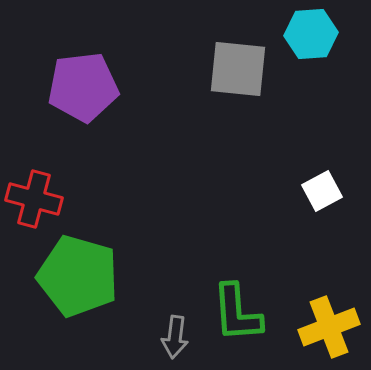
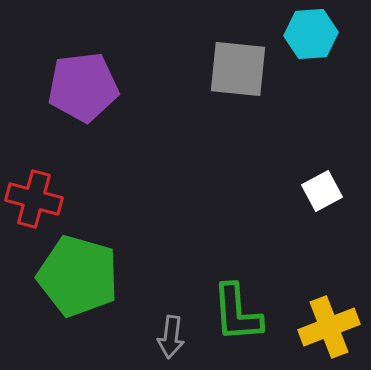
gray arrow: moved 4 px left
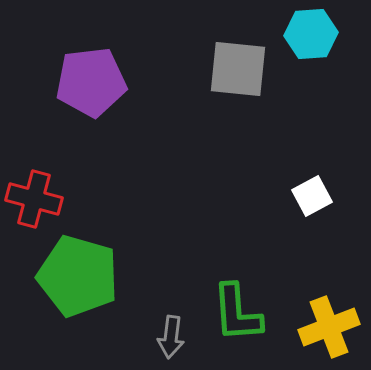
purple pentagon: moved 8 px right, 5 px up
white square: moved 10 px left, 5 px down
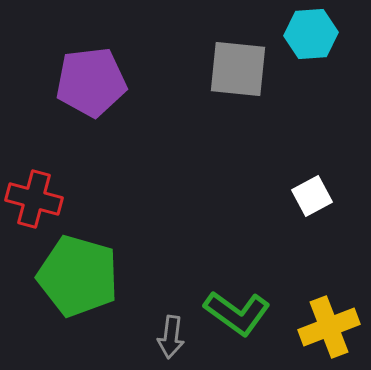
green L-shape: rotated 50 degrees counterclockwise
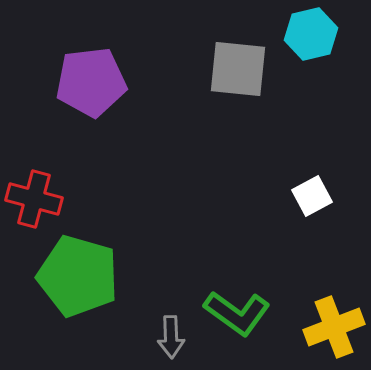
cyan hexagon: rotated 9 degrees counterclockwise
yellow cross: moved 5 px right
gray arrow: rotated 9 degrees counterclockwise
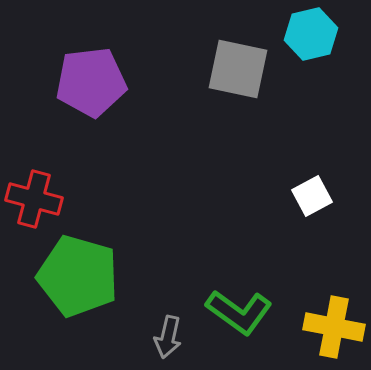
gray square: rotated 6 degrees clockwise
green L-shape: moved 2 px right, 1 px up
yellow cross: rotated 32 degrees clockwise
gray arrow: moved 3 px left; rotated 15 degrees clockwise
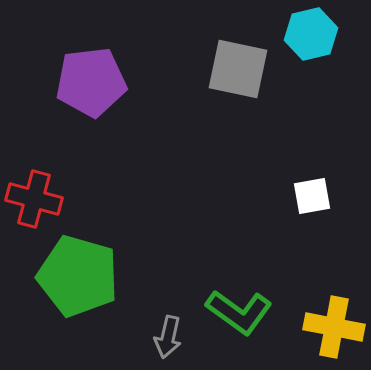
white square: rotated 18 degrees clockwise
